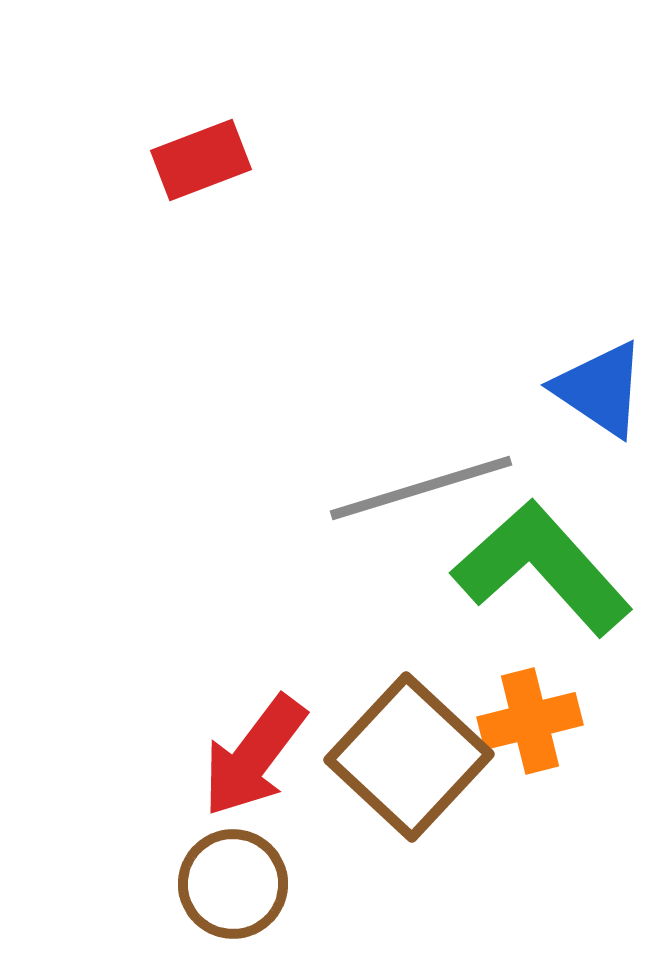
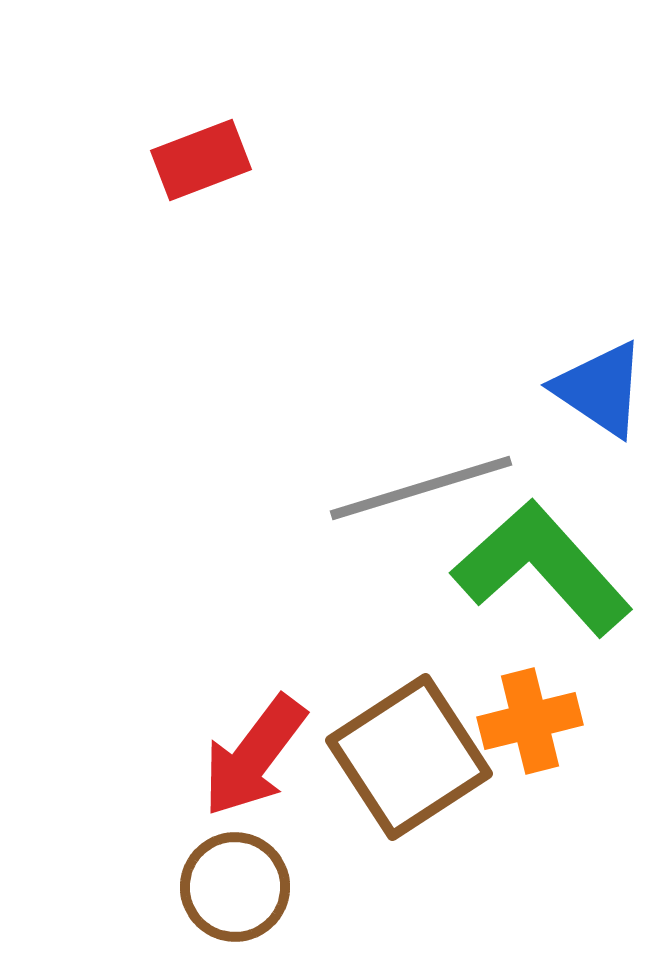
brown square: rotated 14 degrees clockwise
brown circle: moved 2 px right, 3 px down
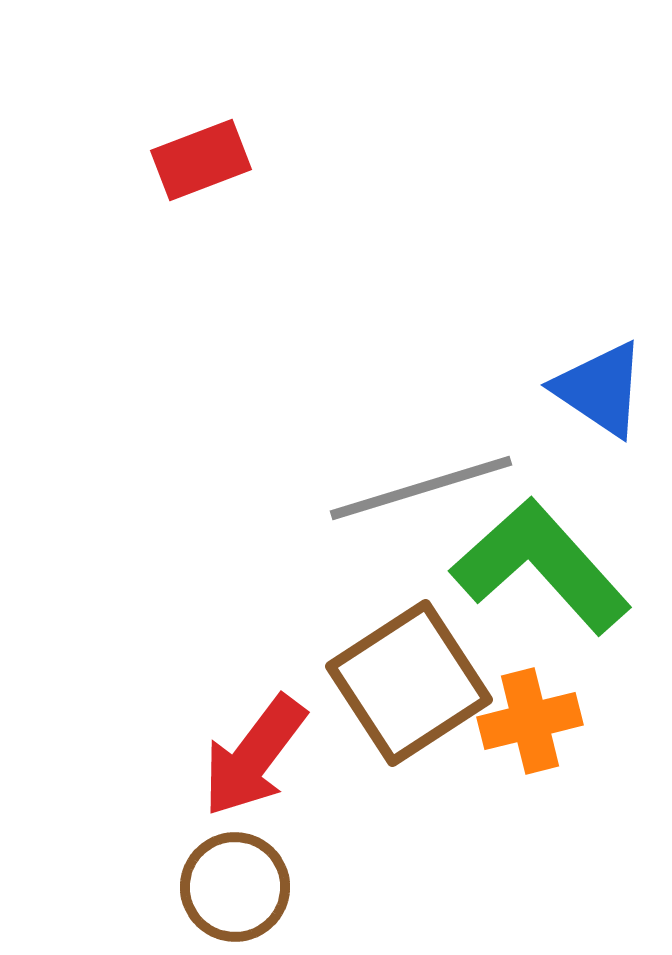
green L-shape: moved 1 px left, 2 px up
brown square: moved 74 px up
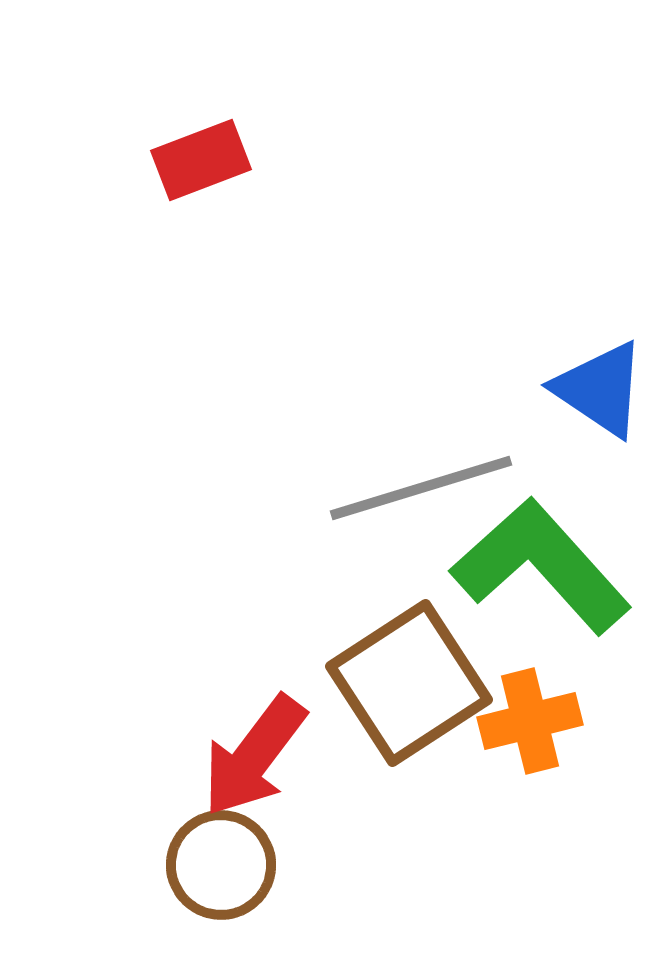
brown circle: moved 14 px left, 22 px up
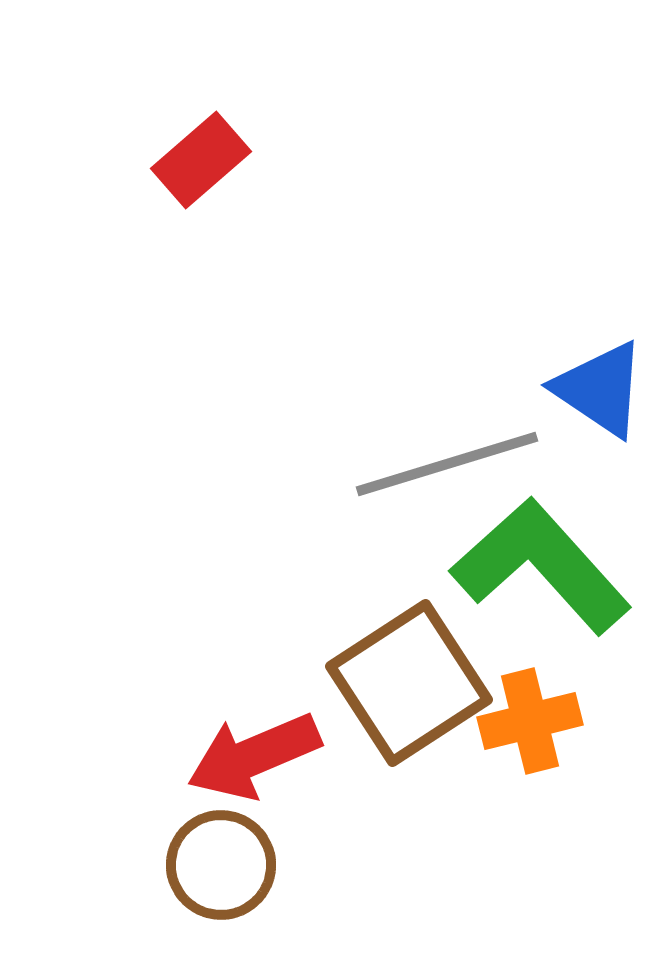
red rectangle: rotated 20 degrees counterclockwise
gray line: moved 26 px right, 24 px up
red arrow: rotated 30 degrees clockwise
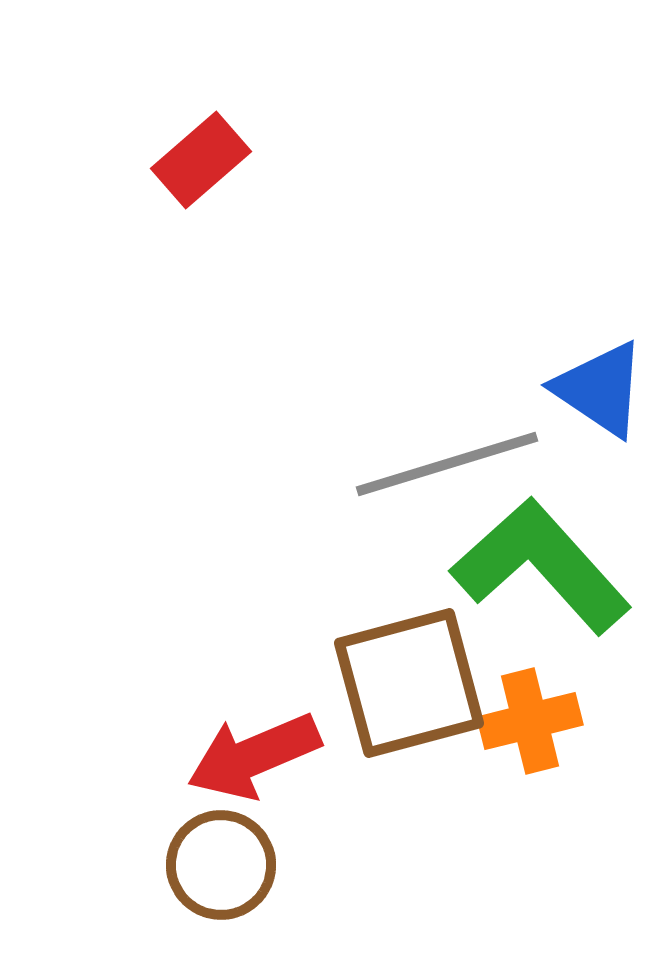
brown square: rotated 18 degrees clockwise
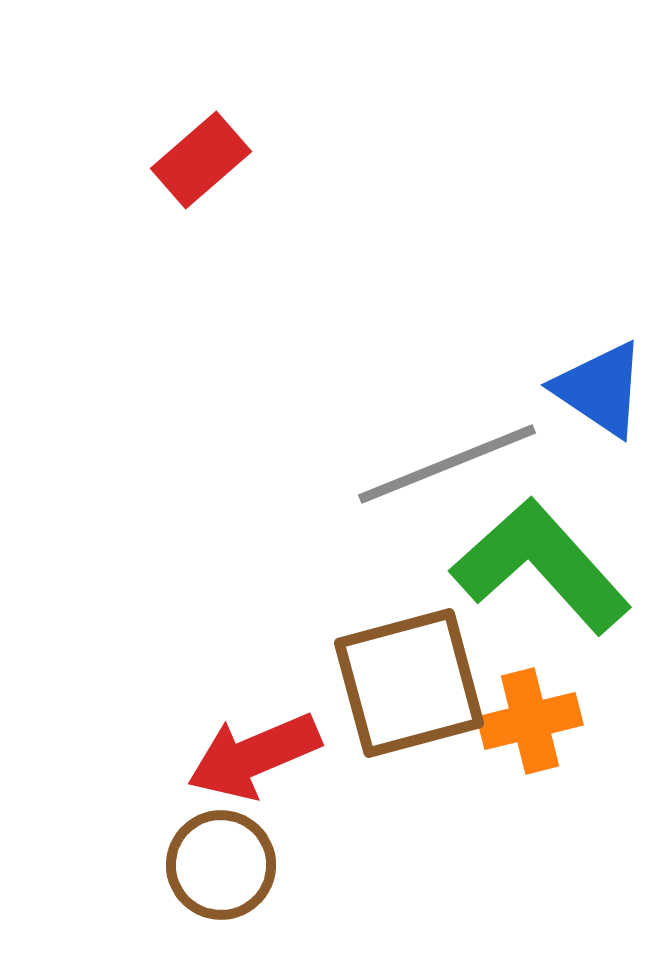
gray line: rotated 5 degrees counterclockwise
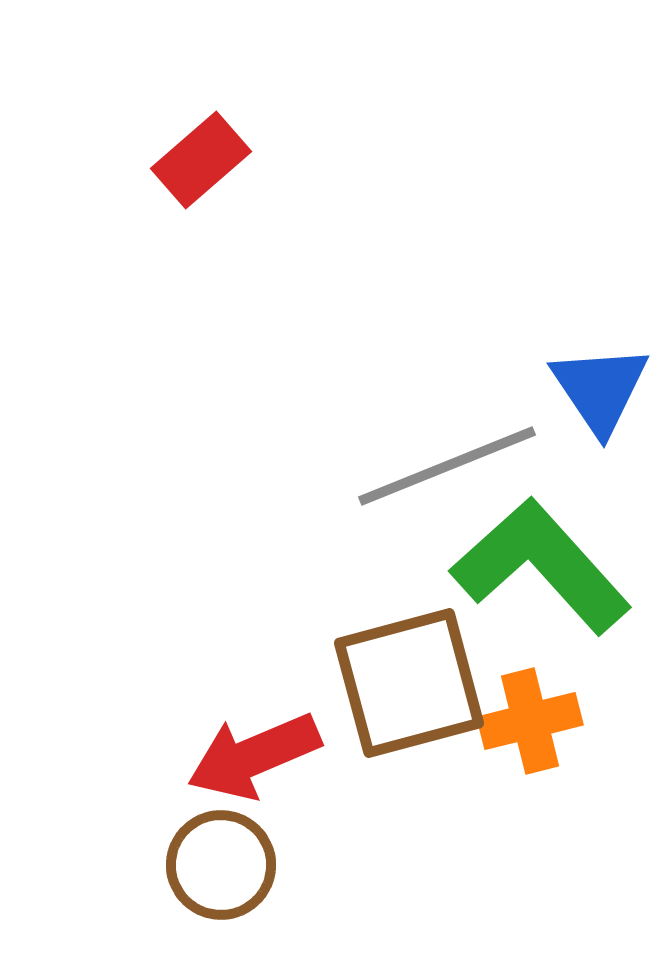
blue triangle: rotated 22 degrees clockwise
gray line: moved 2 px down
